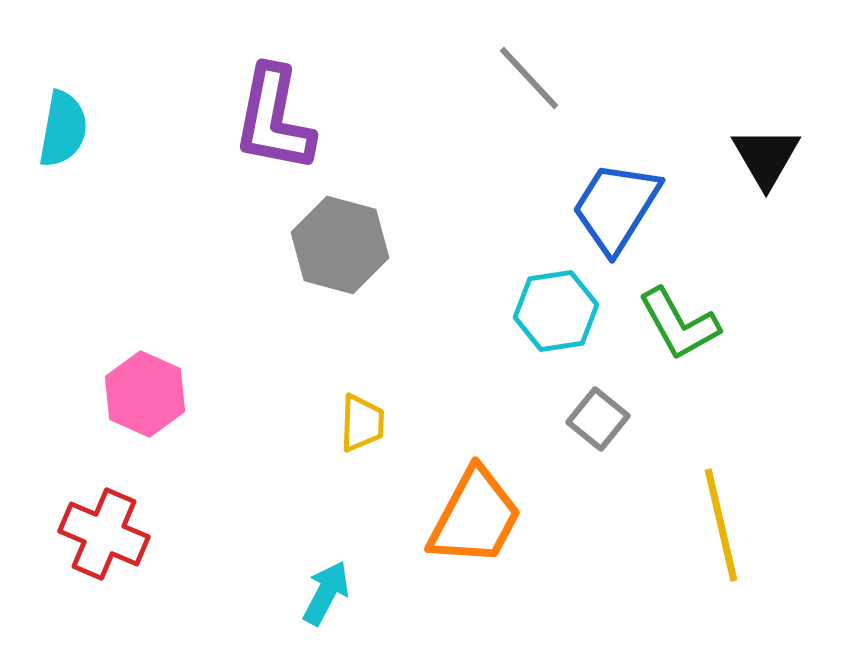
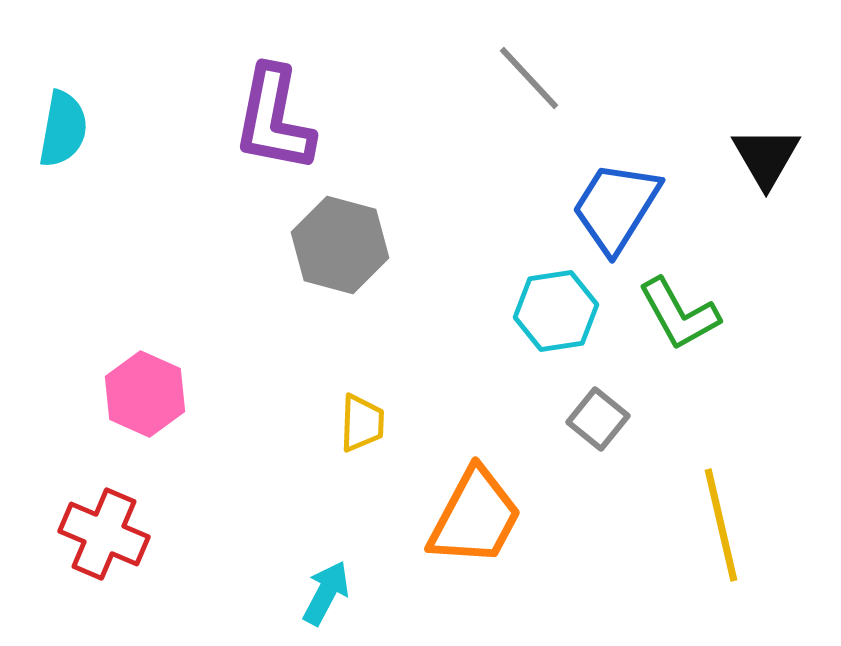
green L-shape: moved 10 px up
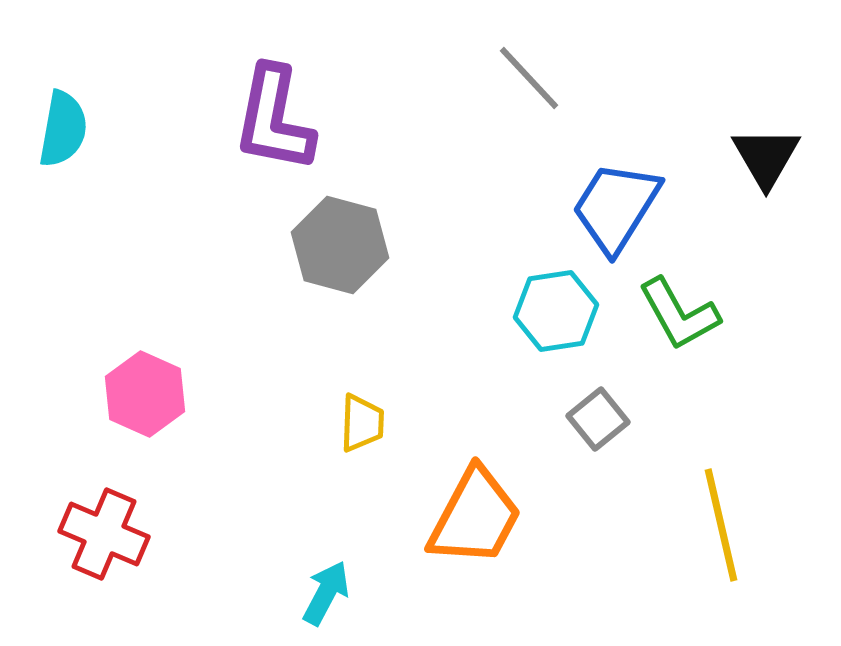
gray square: rotated 12 degrees clockwise
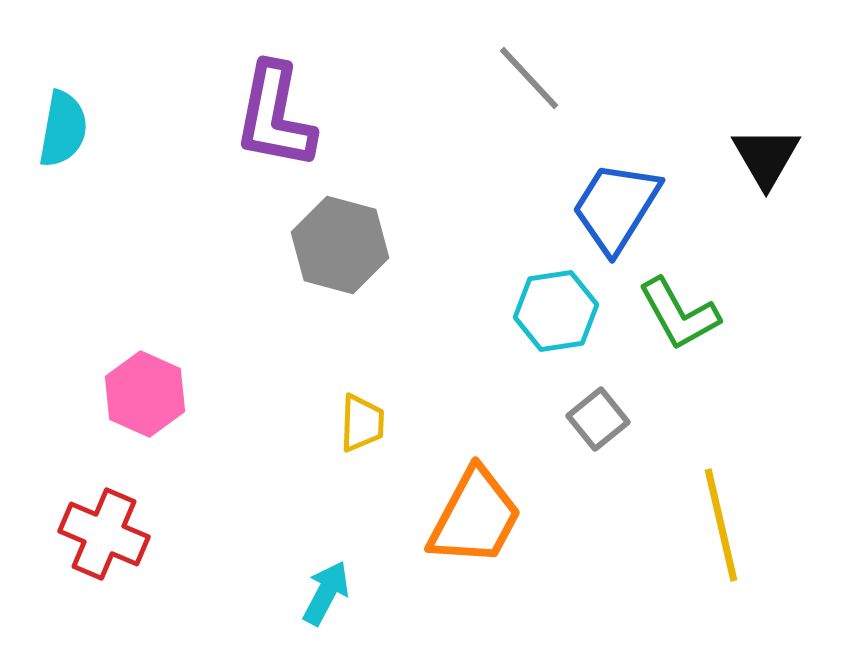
purple L-shape: moved 1 px right, 3 px up
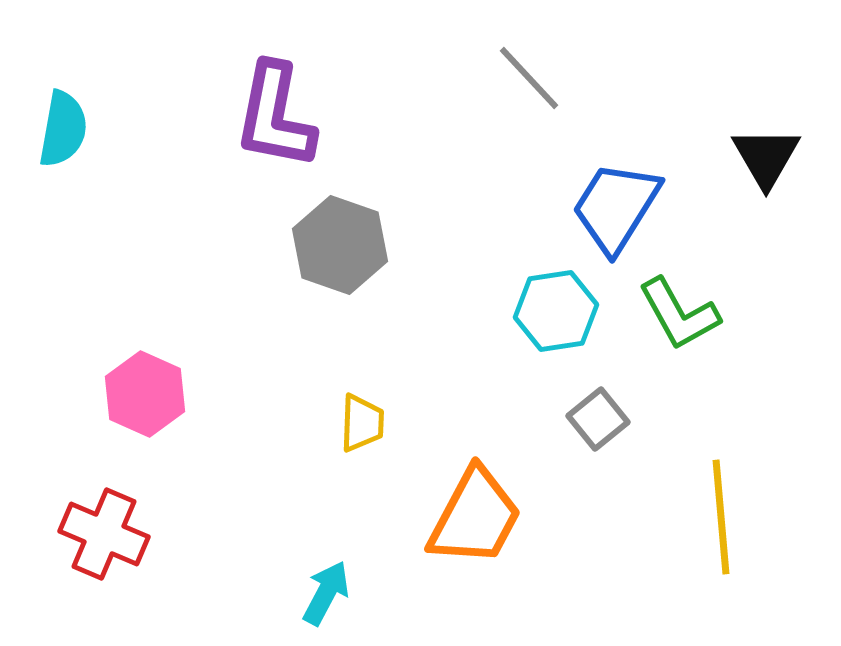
gray hexagon: rotated 4 degrees clockwise
yellow line: moved 8 px up; rotated 8 degrees clockwise
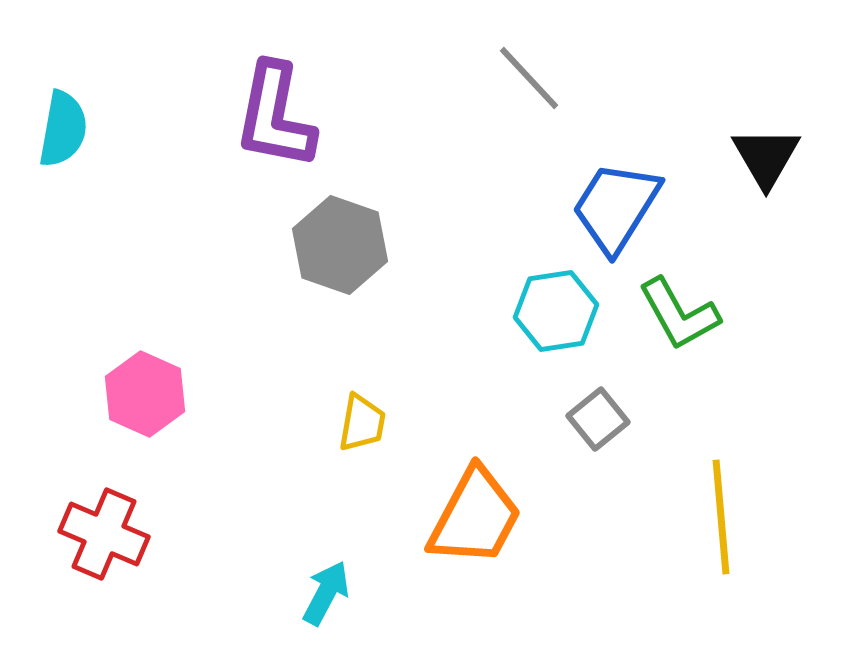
yellow trapezoid: rotated 8 degrees clockwise
